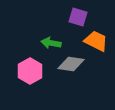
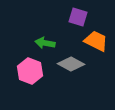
green arrow: moved 6 px left
gray diamond: rotated 20 degrees clockwise
pink hexagon: rotated 10 degrees counterclockwise
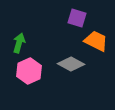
purple square: moved 1 px left, 1 px down
green arrow: moved 26 px left; rotated 96 degrees clockwise
pink hexagon: moved 1 px left; rotated 15 degrees clockwise
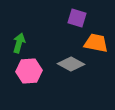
orange trapezoid: moved 2 px down; rotated 15 degrees counterclockwise
pink hexagon: rotated 20 degrees clockwise
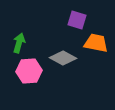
purple square: moved 2 px down
gray diamond: moved 8 px left, 6 px up
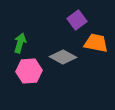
purple square: rotated 36 degrees clockwise
green arrow: moved 1 px right
gray diamond: moved 1 px up
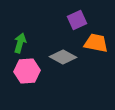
purple square: rotated 12 degrees clockwise
pink hexagon: moved 2 px left
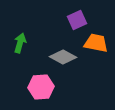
pink hexagon: moved 14 px right, 16 px down
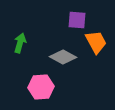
purple square: rotated 30 degrees clockwise
orange trapezoid: moved 1 px up; rotated 50 degrees clockwise
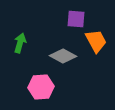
purple square: moved 1 px left, 1 px up
orange trapezoid: moved 1 px up
gray diamond: moved 1 px up
